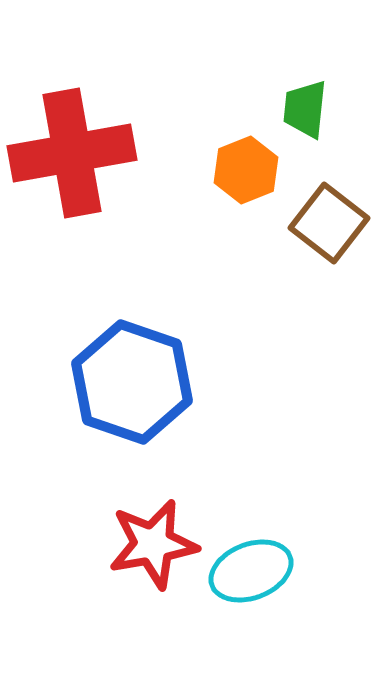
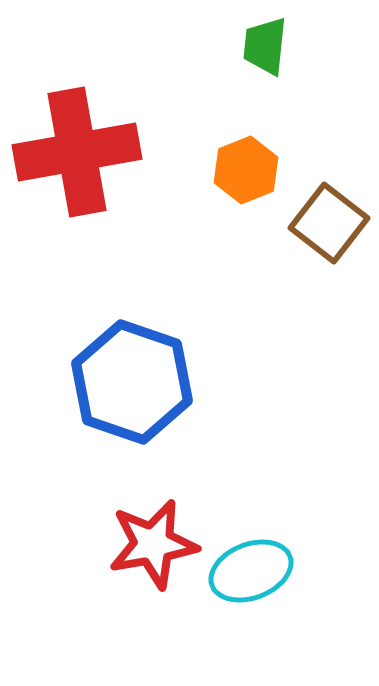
green trapezoid: moved 40 px left, 63 px up
red cross: moved 5 px right, 1 px up
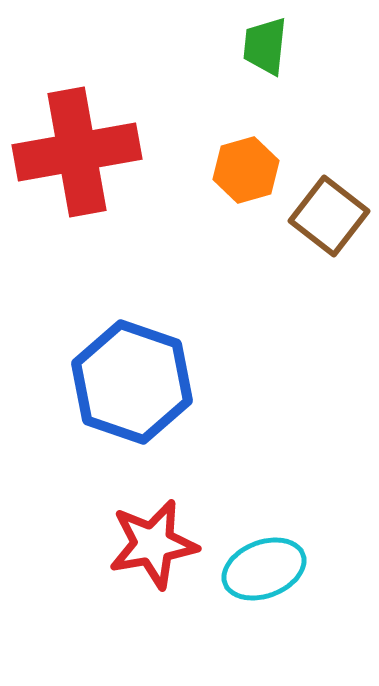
orange hexagon: rotated 6 degrees clockwise
brown square: moved 7 px up
cyan ellipse: moved 13 px right, 2 px up
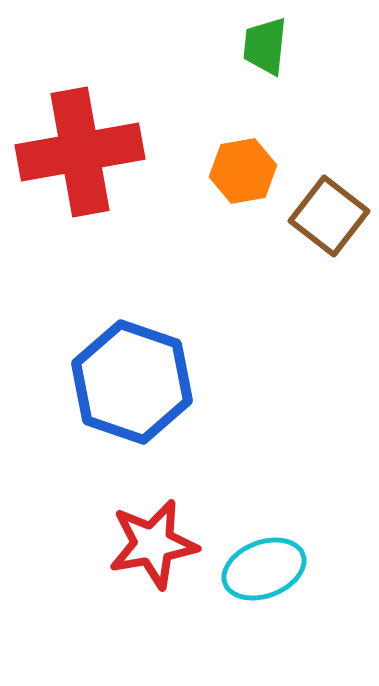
red cross: moved 3 px right
orange hexagon: moved 3 px left, 1 px down; rotated 6 degrees clockwise
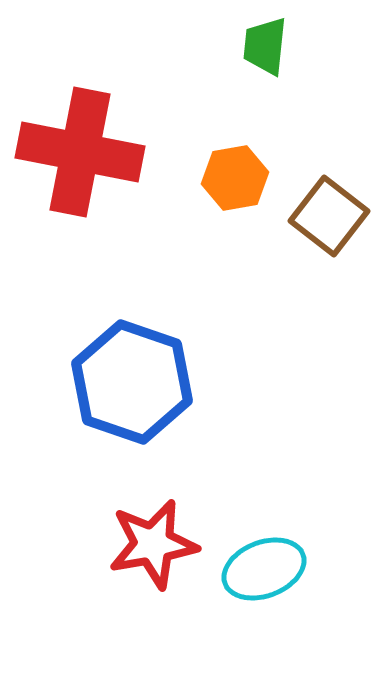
red cross: rotated 21 degrees clockwise
orange hexagon: moved 8 px left, 7 px down
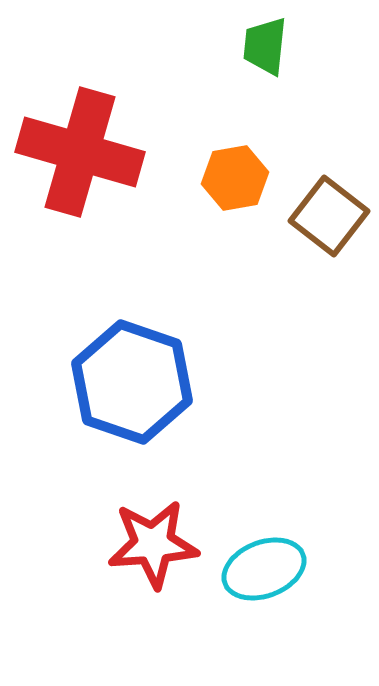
red cross: rotated 5 degrees clockwise
red star: rotated 6 degrees clockwise
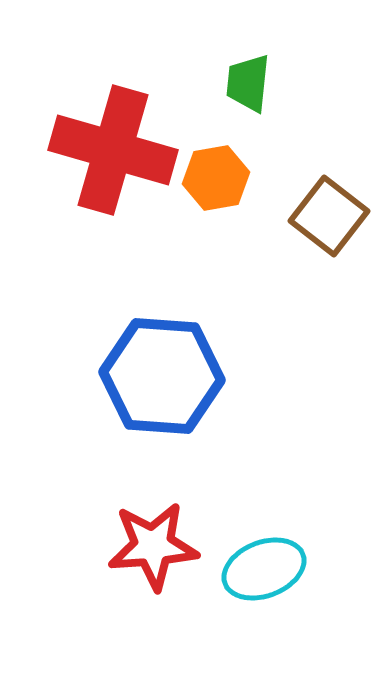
green trapezoid: moved 17 px left, 37 px down
red cross: moved 33 px right, 2 px up
orange hexagon: moved 19 px left
blue hexagon: moved 30 px right, 6 px up; rotated 15 degrees counterclockwise
red star: moved 2 px down
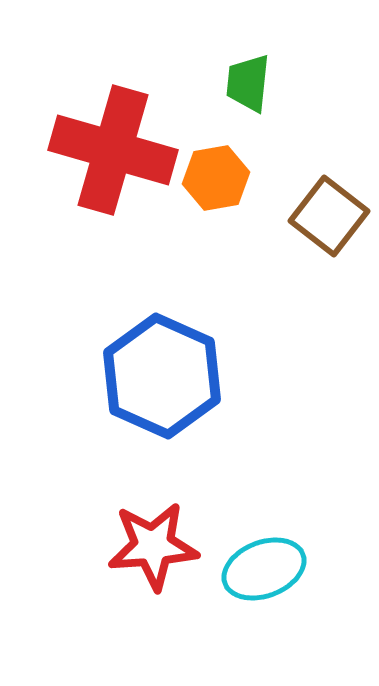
blue hexagon: rotated 20 degrees clockwise
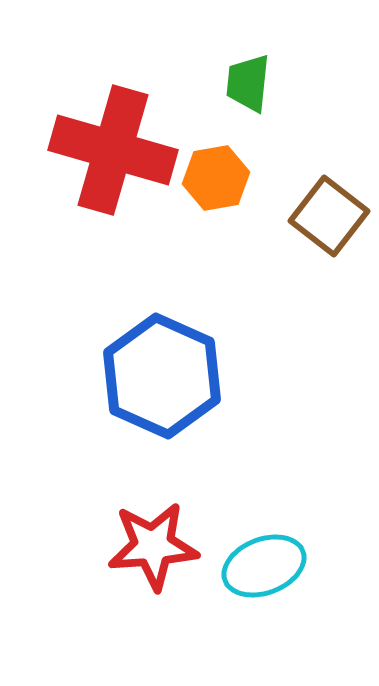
cyan ellipse: moved 3 px up
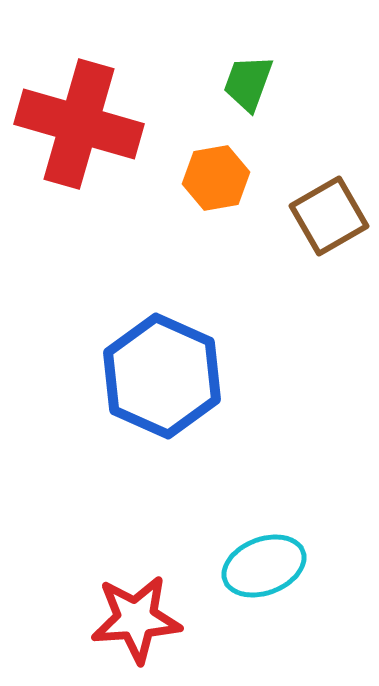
green trapezoid: rotated 14 degrees clockwise
red cross: moved 34 px left, 26 px up
brown square: rotated 22 degrees clockwise
red star: moved 17 px left, 73 px down
